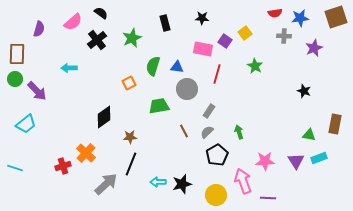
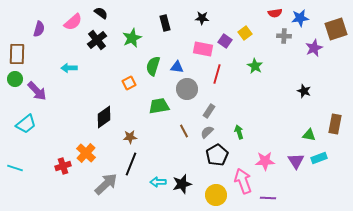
brown square at (336, 17): moved 12 px down
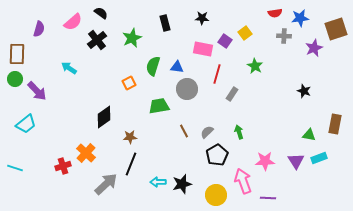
cyan arrow at (69, 68): rotated 35 degrees clockwise
gray rectangle at (209, 111): moved 23 px right, 17 px up
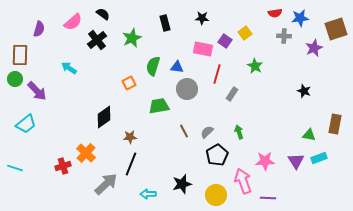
black semicircle at (101, 13): moved 2 px right, 1 px down
brown rectangle at (17, 54): moved 3 px right, 1 px down
cyan arrow at (158, 182): moved 10 px left, 12 px down
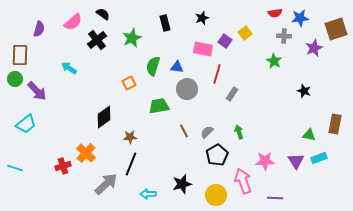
black star at (202, 18): rotated 24 degrees counterclockwise
green star at (255, 66): moved 19 px right, 5 px up
purple line at (268, 198): moved 7 px right
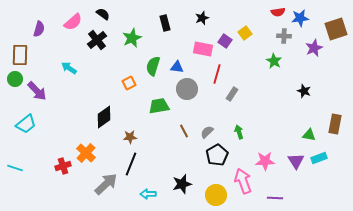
red semicircle at (275, 13): moved 3 px right, 1 px up
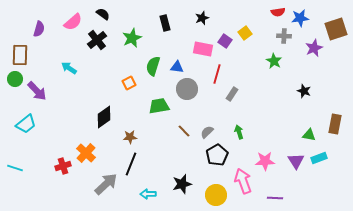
brown line at (184, 131): rotated 16 degrees counterclockwise
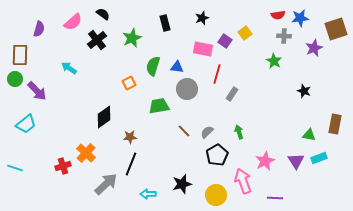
red semicircle at (278, 12): moved 3 px down
pink star at (265, 161): rotated 24 degrees counterclockwise
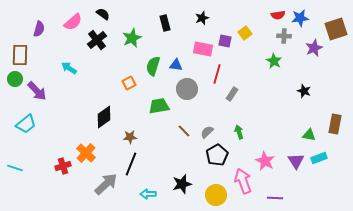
purple square at (225, 41): rotated 24 degrees counterclockwise
blue triangle at (177, 67): moved 1 px left, 2 px up
pink star at (265, 161): rotated 18 degrees counterclockwise
